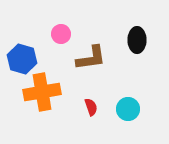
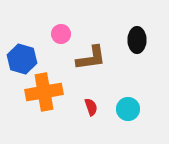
orange cross: moved 2 px right
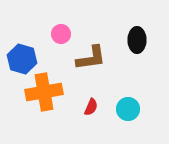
red semicircle: rotated 42 degrees clockwise
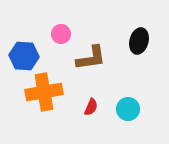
black ellipse: moved 2 px right, 1 px down; rotated 15 degrees clockwise
blue hexagon: moved 2 px right, 3 px up; rotated 12 degrees counterclockwise
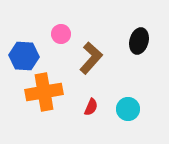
brown L-shape: rotated 40 degrees counterclockwise
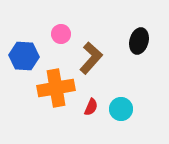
orange cross: moved 12 px right, 4 px up
cyan circle: moved 7 px left
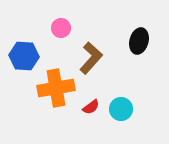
pink circle: moved 6 px up
red semicircle: rotated 30 degrees clockwise
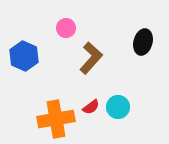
pink circle: moved 5 px right
black ellipse: moved 4 px right, 1 px down
blue hexagon: rotated 20 degrees clockwise
orange cross: moved 31 px down
cyan circle: moved 3 px left, 2 px up
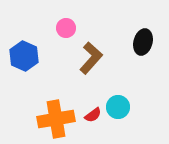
red semicircle: moved 2 px right, 8 px down
